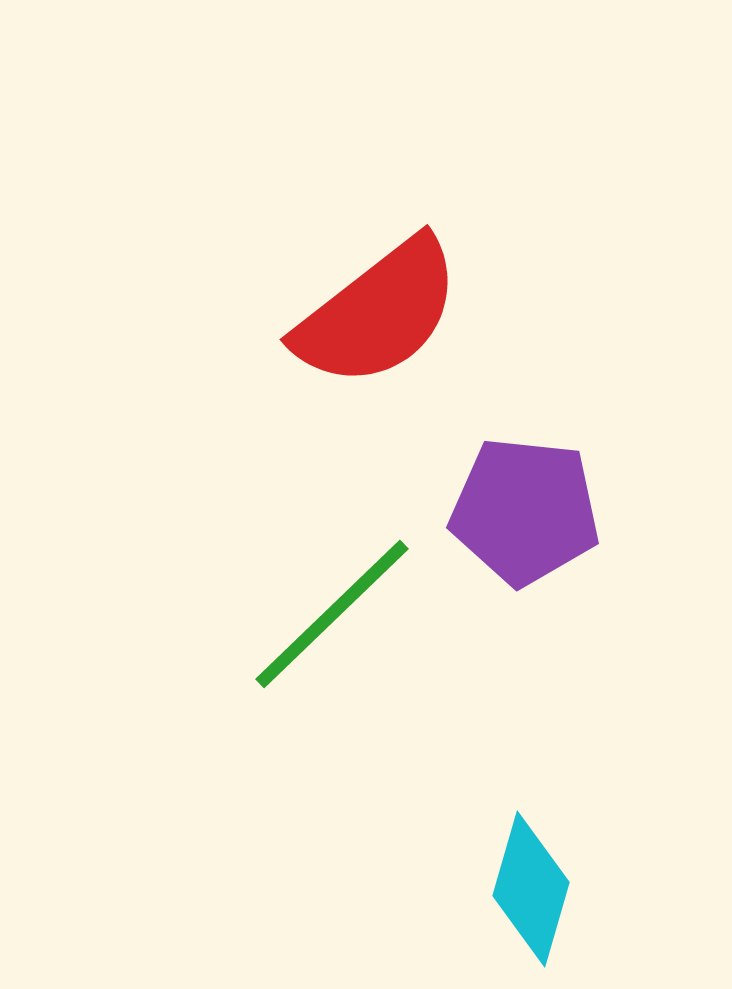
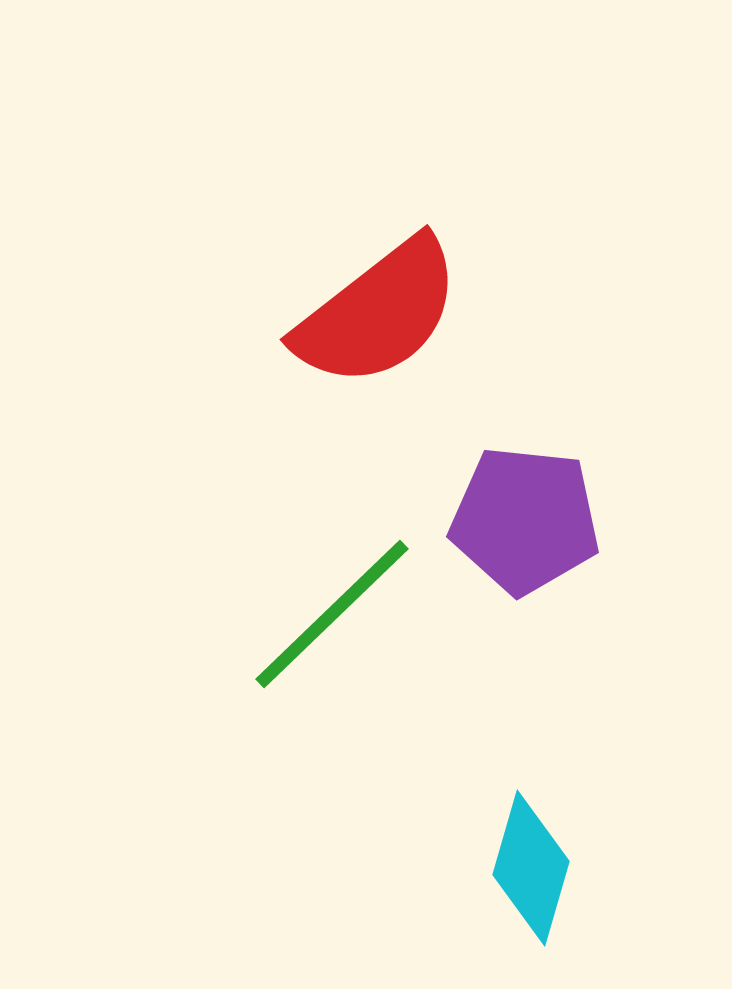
purple pentagon: moved 9 px down
cyan diamond: moved 21 px up
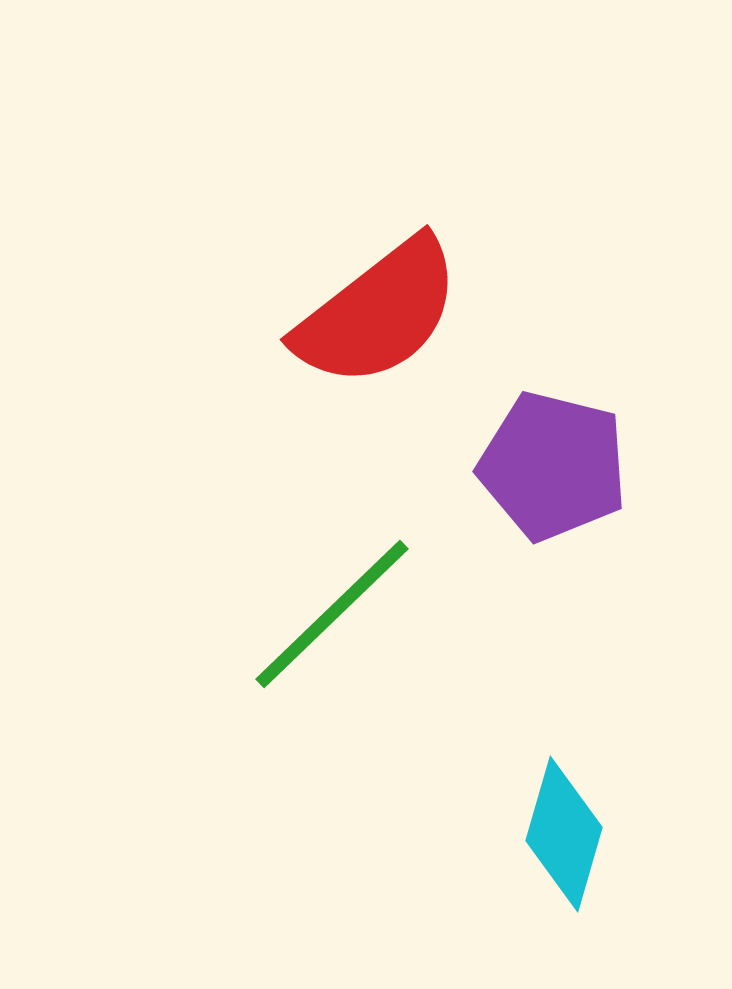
purple pentagon: moved 28 px right, 54 px up; rotated 8 degrees clockwise
cyan diamond: moved 33 px right, 34 px up
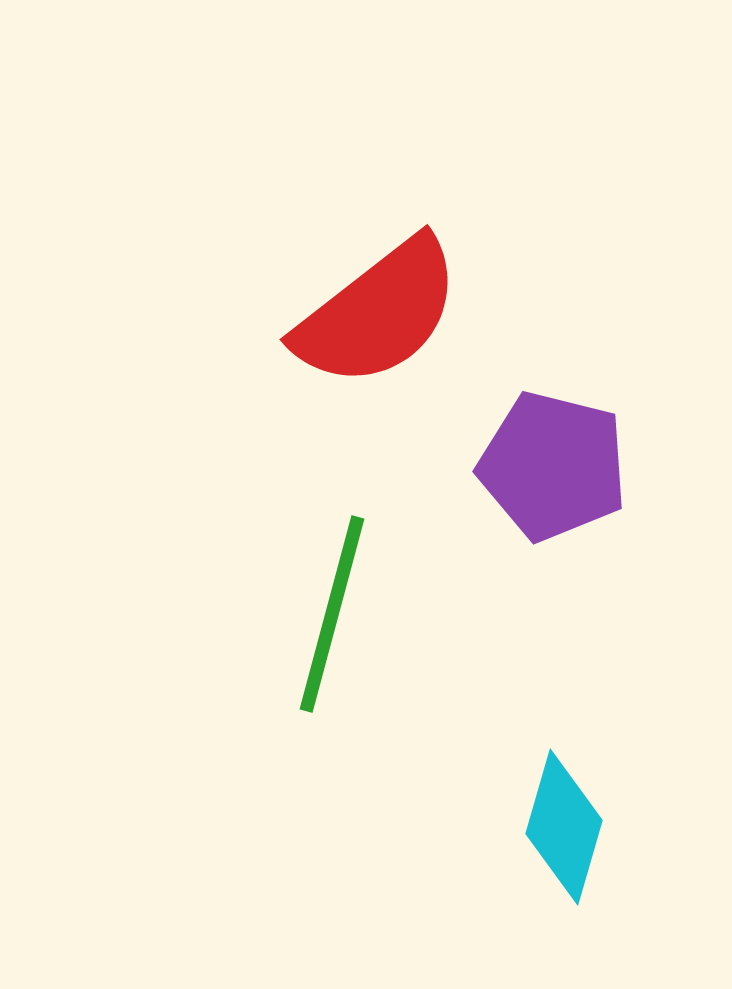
green line: rotated 31 degrees counterclockwise
cyan diamond: moved 7 px up
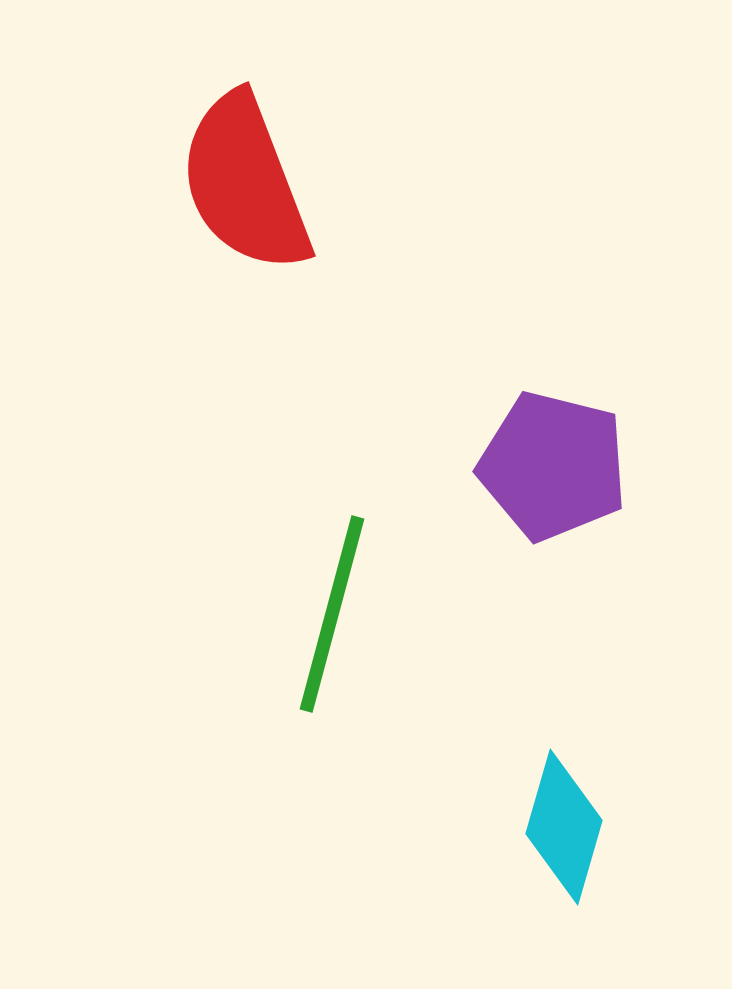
red semicircle: moved 133 px left, 130 px up; rotated 107 degrees clockwise
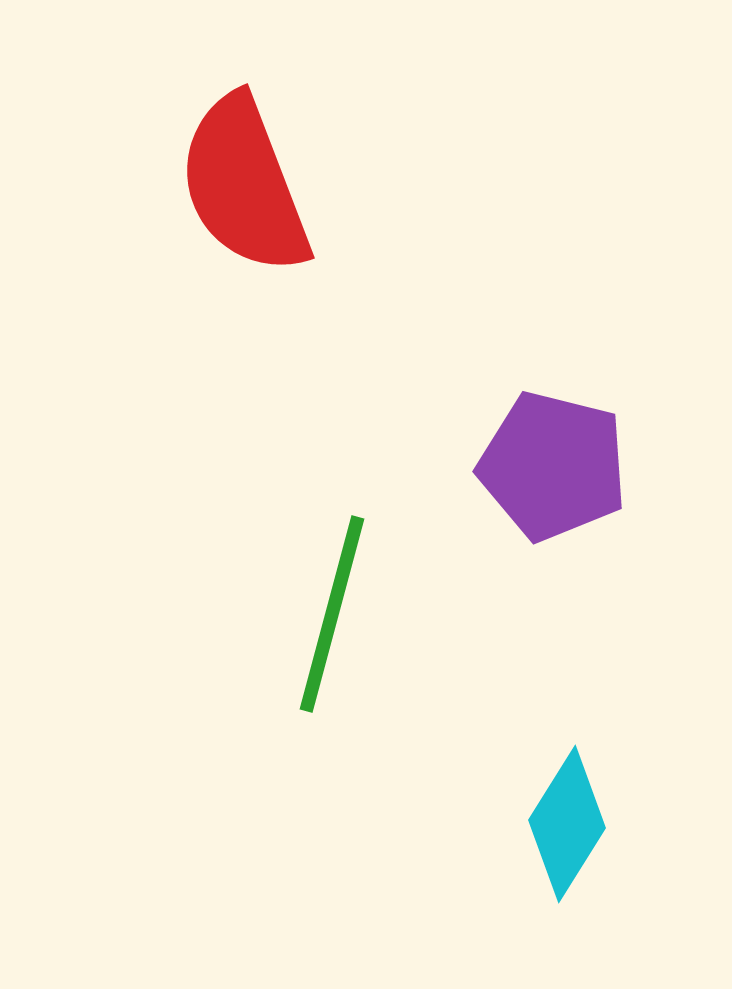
red semicircle: moved 1 px left, 2 px down
cyan diamond: moved 3 px right, 3 px up; rotated 16 degrees clockwise
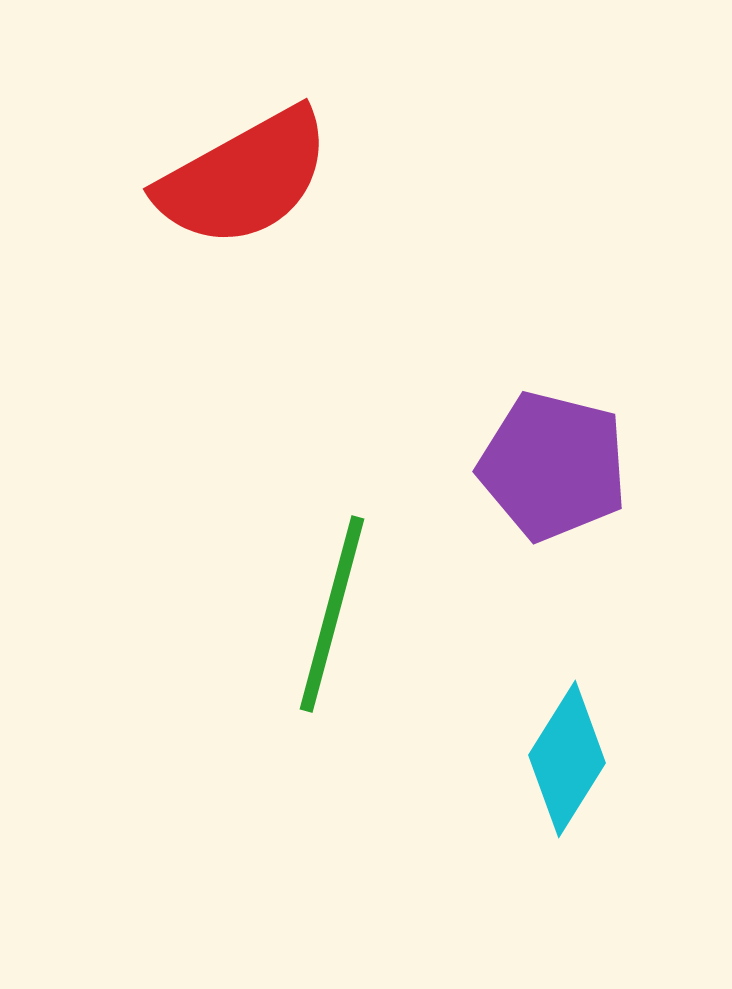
red semicircle: moved 7 px up; rotated 98 degrees counterclockwise
cyan diamond: moved 65 px up
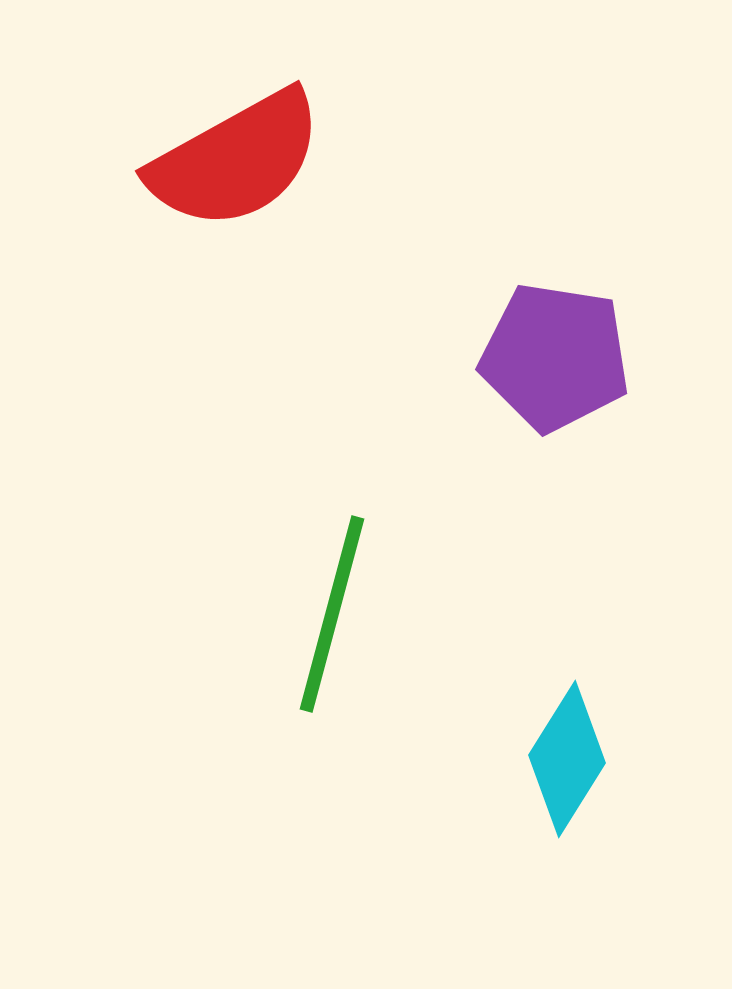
red semicircle: moved 8 px left, 18 px up
purple pentagon: moved 2 px right, 109 px up; rotated 5 degrees counterclockwise
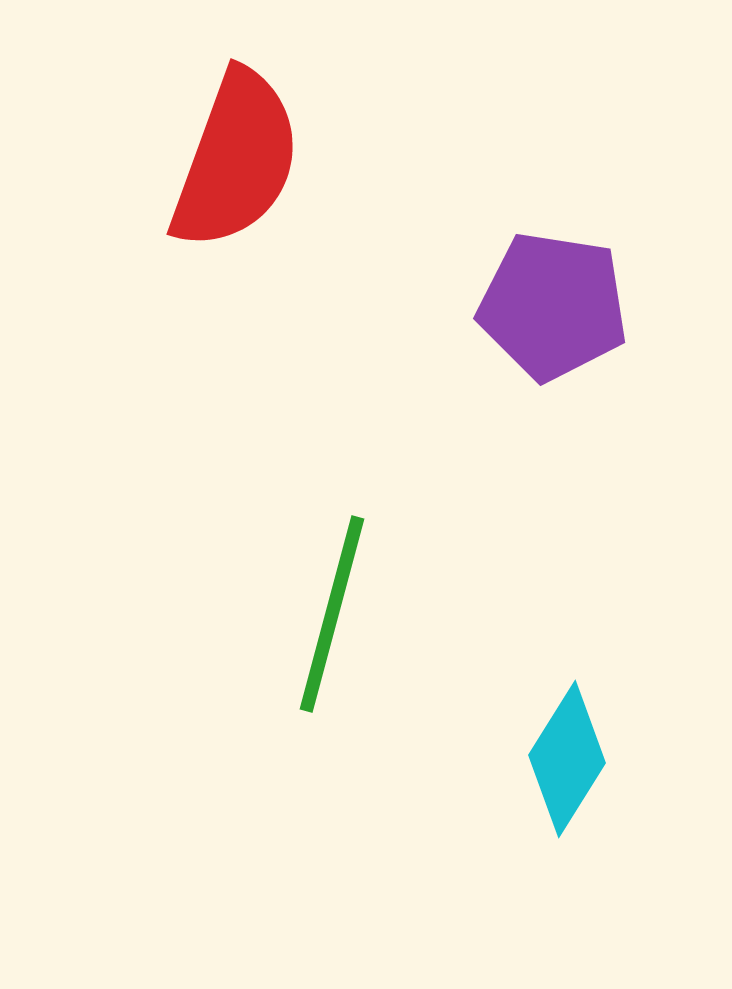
red semicircle: rotated 41 degrees counterclockwise
purple pentagon: moved 2 px left, 51 px up
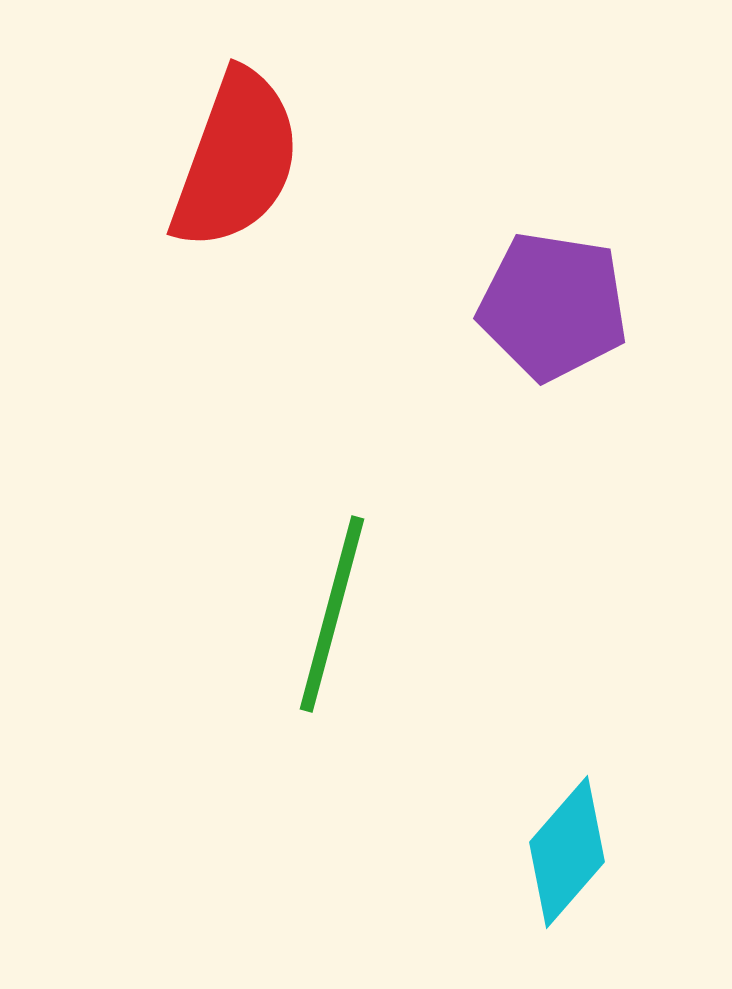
cyan diamond: moved 93 px down; rotated 9 degrees clockwise
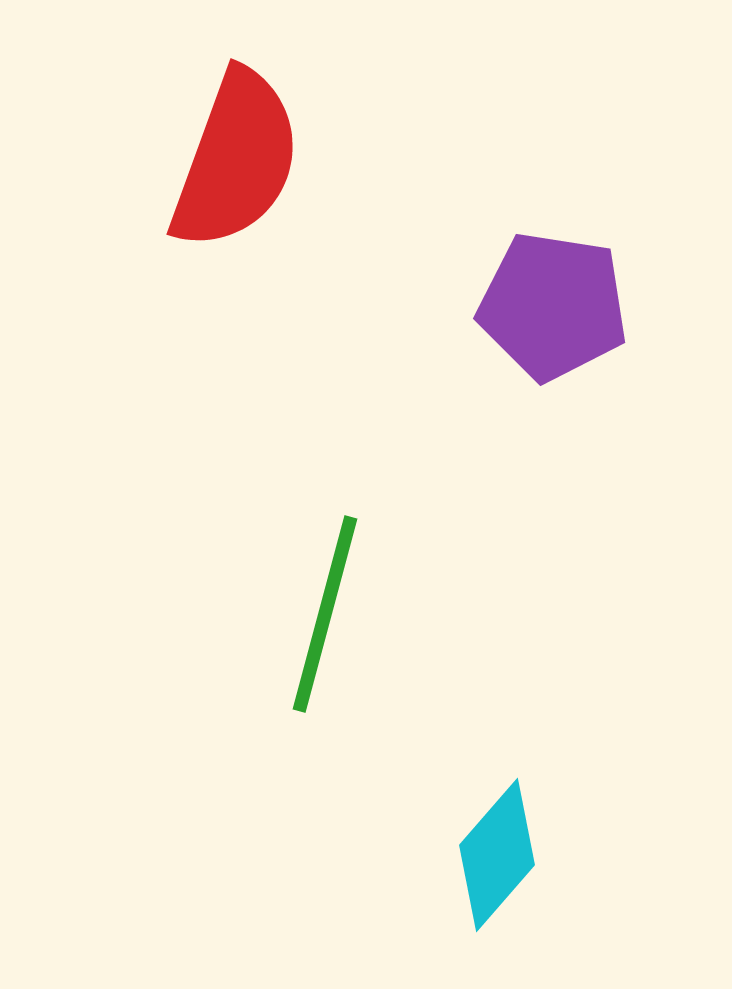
green line: moved 7 px left
cyan diamond: moved 70 px left, 3 px down
